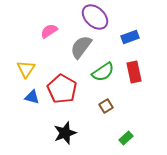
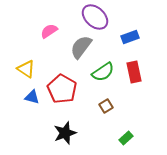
yellow triangle: rotated 30 degrees counterclockwise
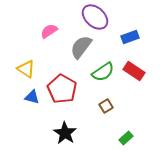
red rectangle: moved 1 px up; rotated 45 degrees counterclockwise
black star: rotated 20 degrees counterclockwise
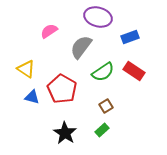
purple ellipse: moved 3 px right; rotated 28 degrees counterclockwise
green rectangle: moved 24 px left, 8 px up
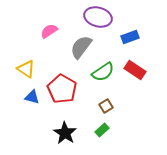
red rectangle: moved 1 px right, 1 px up
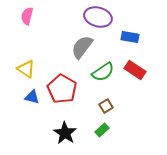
pink semicircle: moved 22 px left, 15 px up; rotated 42 degrees counterclockwise
blue rectangle: rotated 30 degrees clockwise
gray semicircle: moved 1 px right
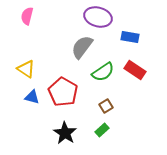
red pentagon: moved 1 px right, 3 px down
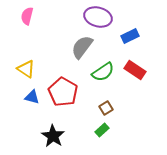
blue rectangle: moved 1 px up; rotated 36 degrees counterclockwise
brown square: moved 2 px down
black star: moved 12 px left, 3 px down
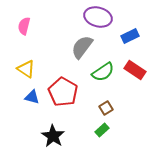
pink semicircle: moved 3 px left, 10 px down
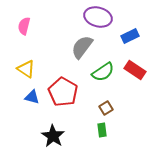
green rectangle: rotated 56 degrees counterclockwise
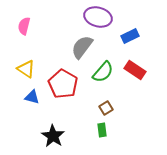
green semicircle: rotated 15 degrees counterclockwise
red pentagon: moved 8 px up
